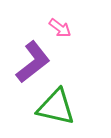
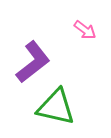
pink arrow: moved 25 px right, 2 px down
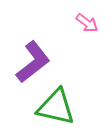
pink arrow: moved 2 px right, 7 px up
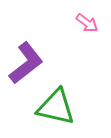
purple L-shape: moved 7 px left, 1 px down
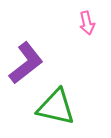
pink arrow: rotated 40 degrees clockwise
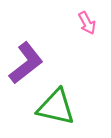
pink arrow: rotated 15 degrees counterclockwise
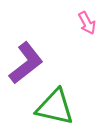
green triangle: moved 1 px left
